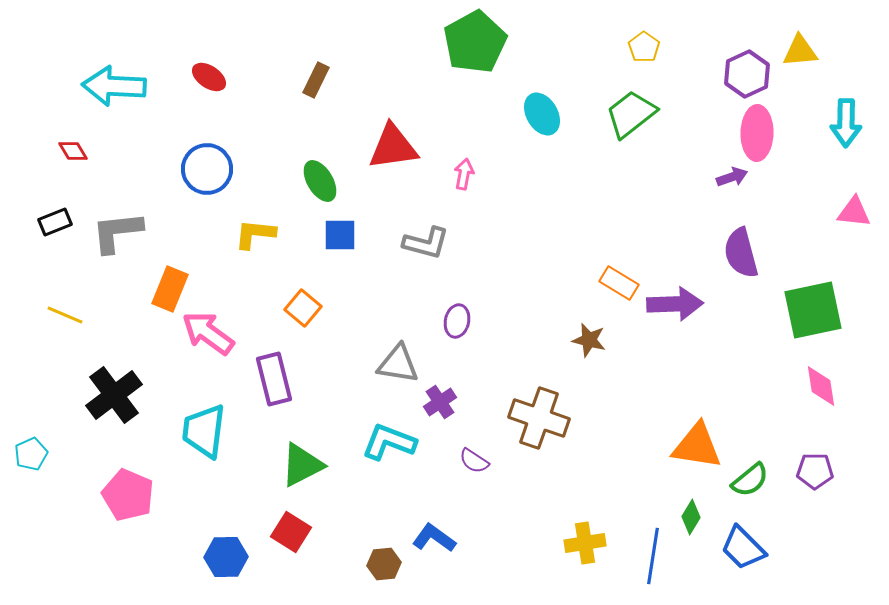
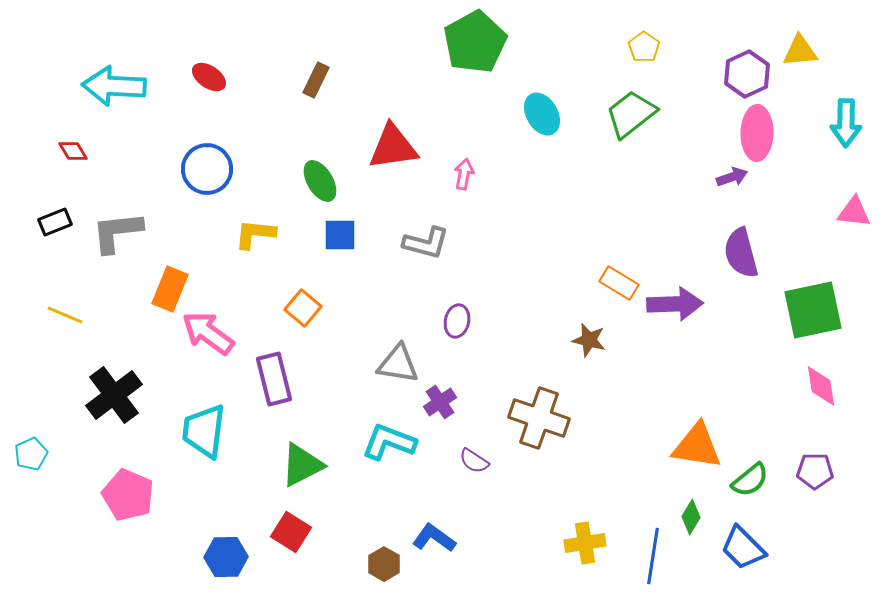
brown hexagon at (384, 564): rotated 24 degrees counterclockwise
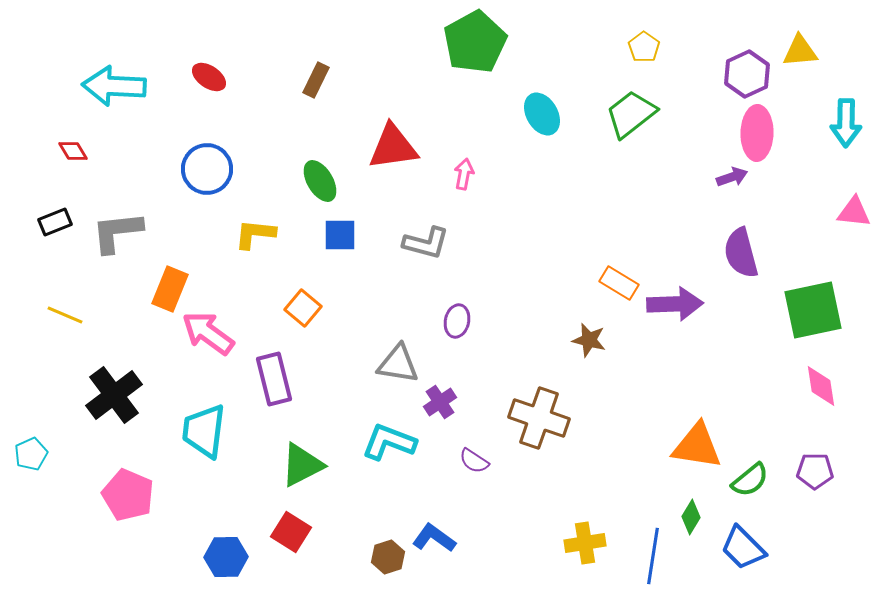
brown hexagon at (384, 564): moved 4 px right, 7 px up; rotated 12 degrees clockwise
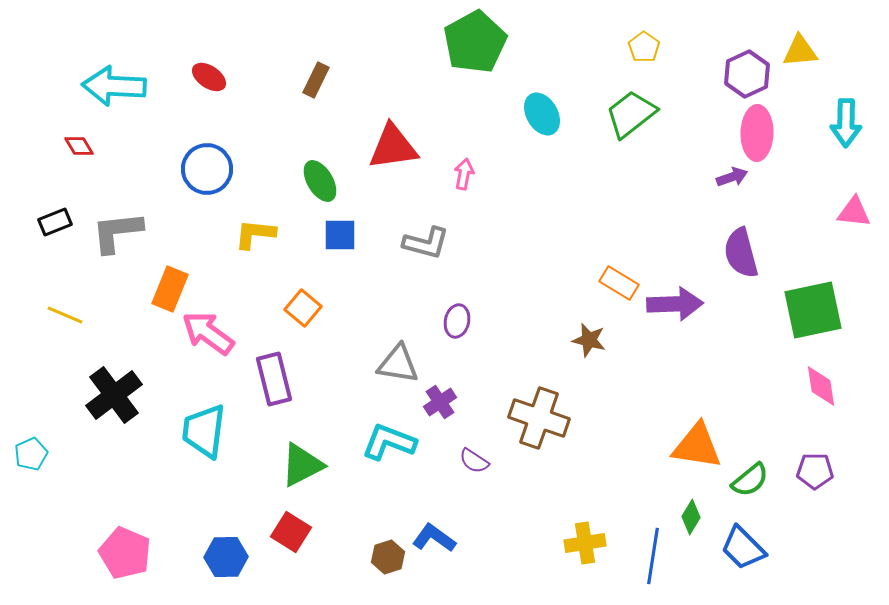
red diamond at (73, 151): moved 6 px right, 5 px up
pink pentagon at (128, 495): moved 3 px left, 58 px down
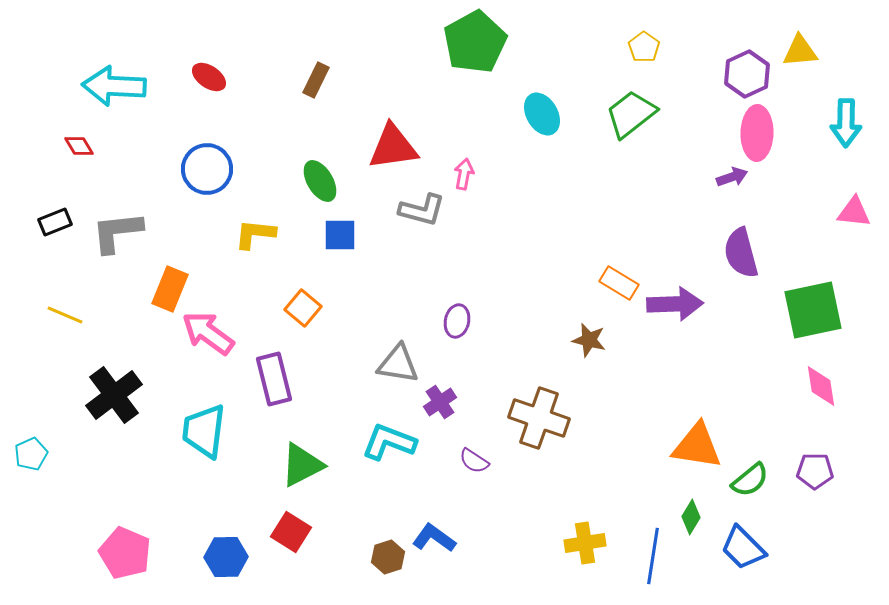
gray L-shape at (426, 243): moved 4 px left, 33 px up
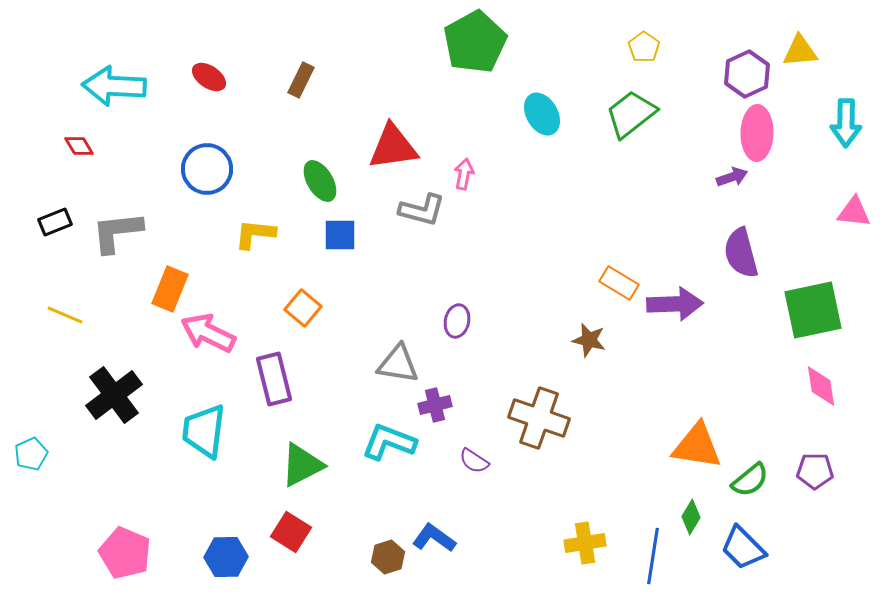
brown rectangle at (316, 80): moved 15 px left
pink arrow at (208, 333): rotated 10 degrees counterclockwise
purple cross at (440, 402): moved 5 px left, 3 px down; rotated 20 degrees clockwise
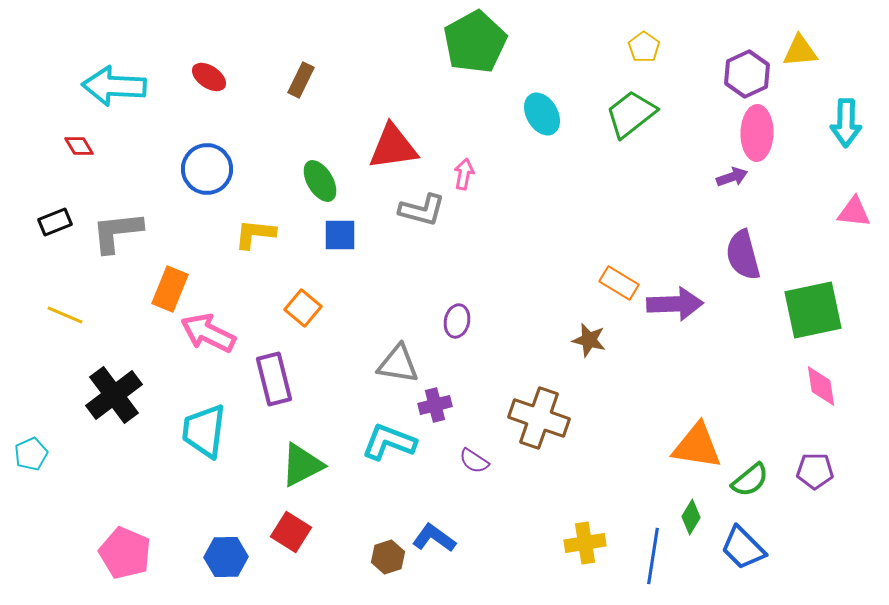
purple semicircle at (741, 253): moved 2 px right, 2 px down
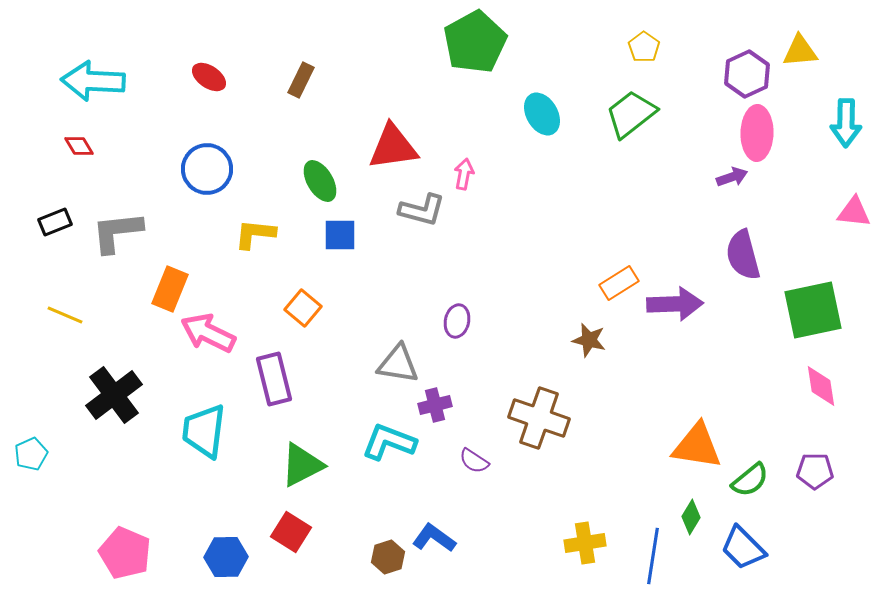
cyan arrow at (114, 86): moved 21 px left, 5 px up
orange rectangle at (619, 283): rotated 63 degrees counterclockwise
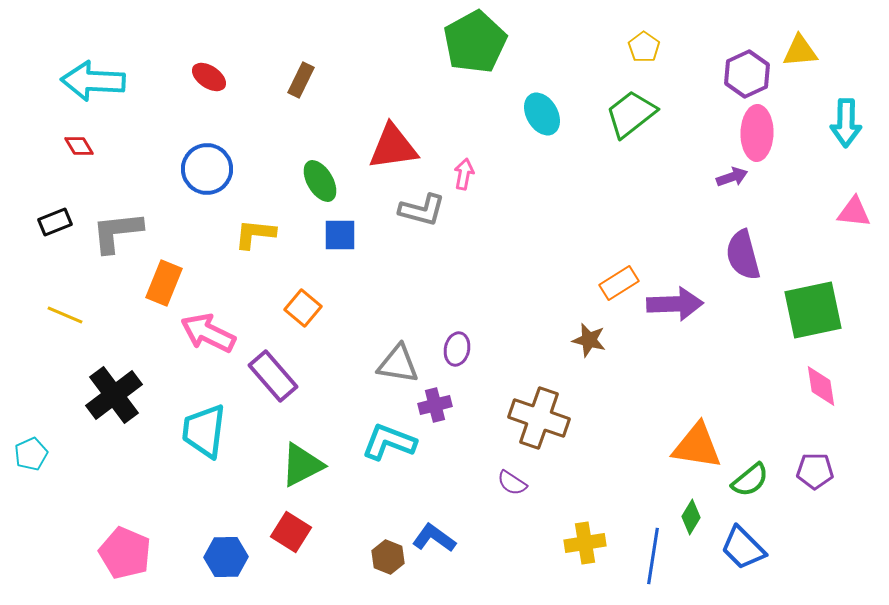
orange rectangle at (170, 289): moved 6 px left, 6 px up
purple ellipse at (457, 321): moved 28 px down
purple rectangle at (274, 379): moved 1 px left, 3 px up; rotated 27 degrees counterclockwise
purple semicircle at (474, 461): moved 38 px right, 22 px down
brown hexagon at (388, 557): rotated 20 degrees counterclockwise
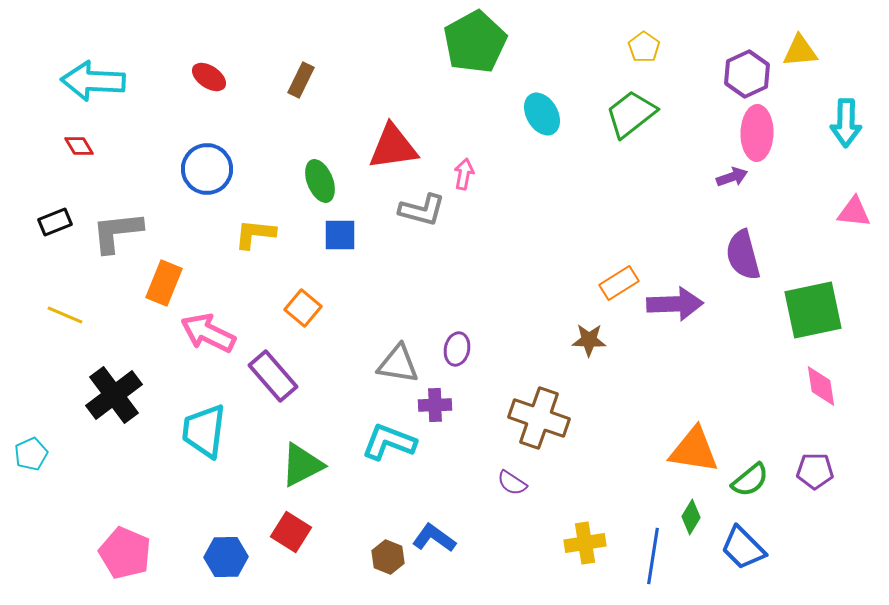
green ellipse at (320, 181): rotated 9 degrees clockwise
brown star at (589, 340): rotated 12 degrees counterclockwise
purple cross at (435, 405): rotated 12 degrees clockwise
orange triangle at (697, 446): moved 3 px left, 4 px down
